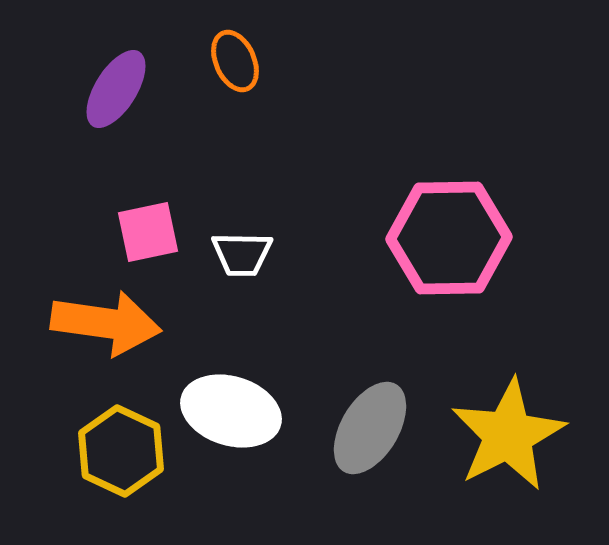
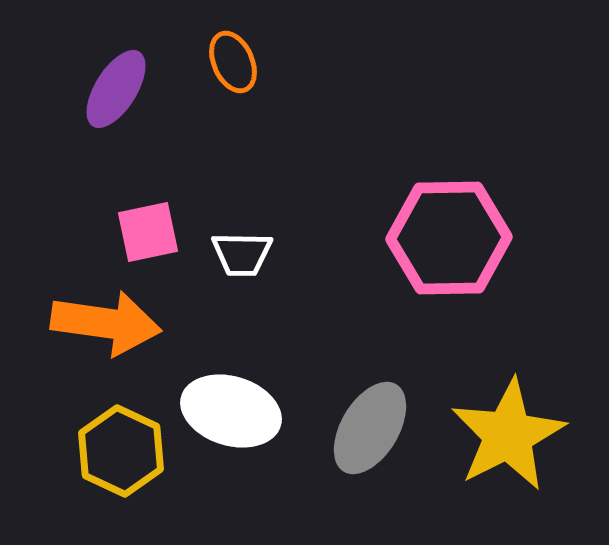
orange ellipse: moved 2 px left, 1 px down
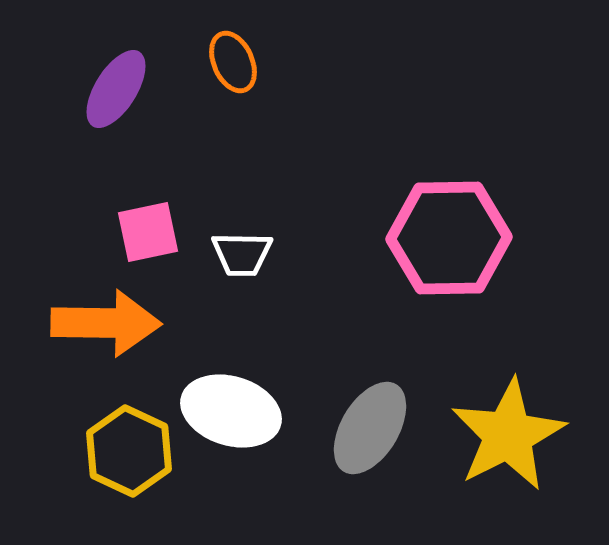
orange arrow: rotated 7 degrees counterclockwise
yellow hexagon: moved 8 px right
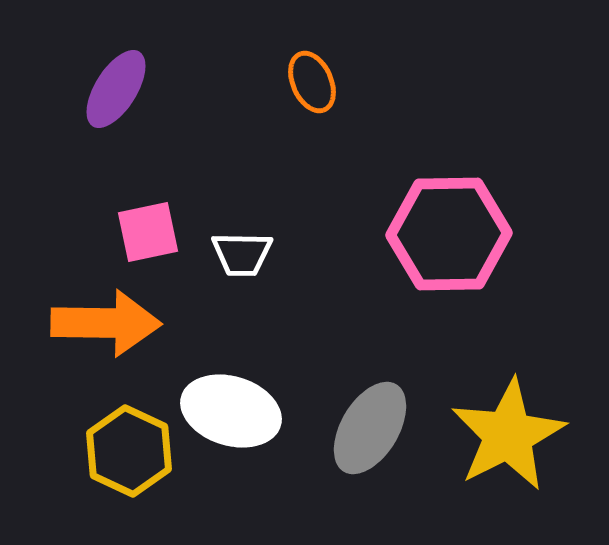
orange ellipse: moved 79 px right, 20 px down
pink hexagon: moved 4 px up
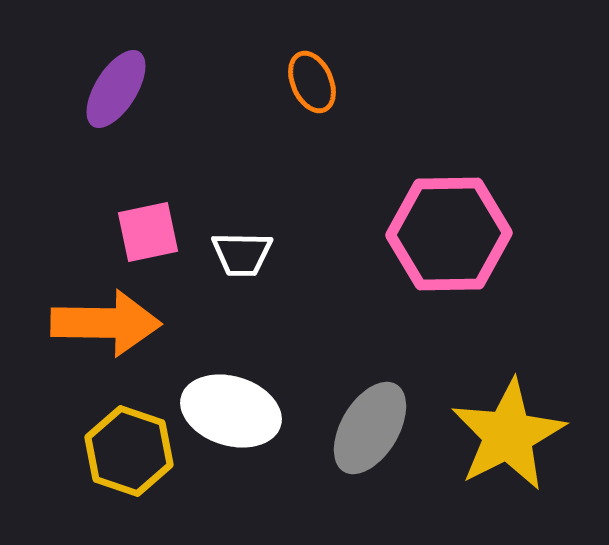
yellow hexagon: rotated 6 degrees counterclockwise
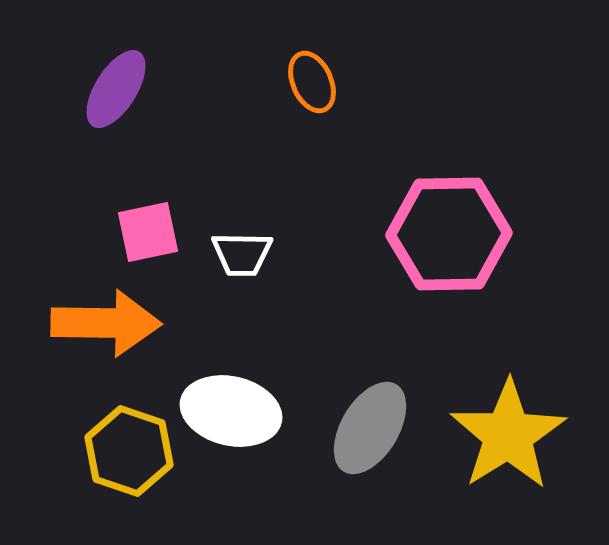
white ellipse: rotated 4 degrees counterclockwise
yellow star: rotated 5 degrees counterclockwise
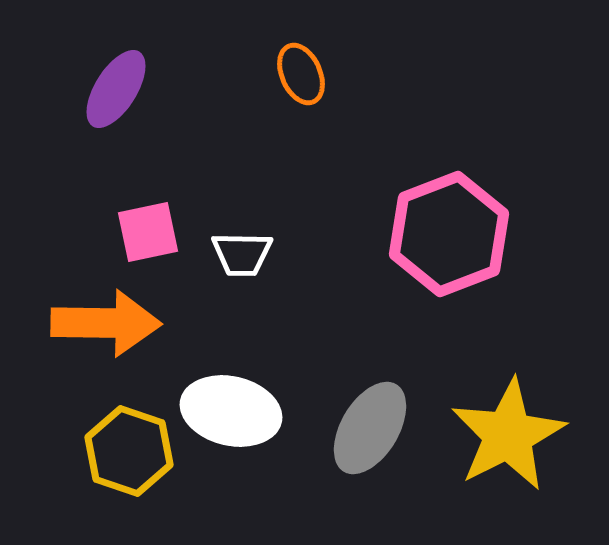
orange ellipse: moved 11 px left, 8 px up
pink hexagon: rotated 20 degrees counterclockwise
yellow star: rotated 5 degrees clockwise
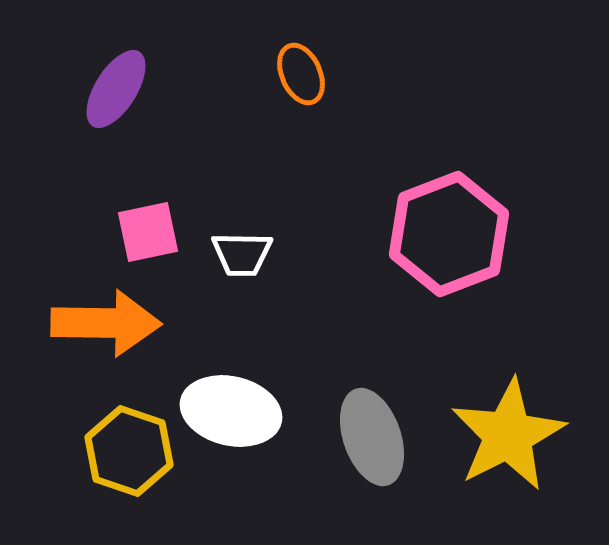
gray ellipse: moved 2 px right, 9 px down; rotated 50 degrees counterclockwise
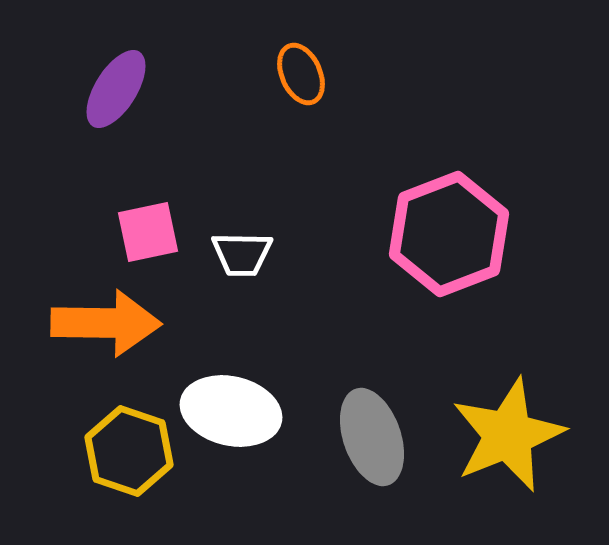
yellow star: rotated 5 degrees clockwise
